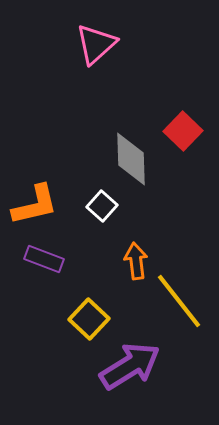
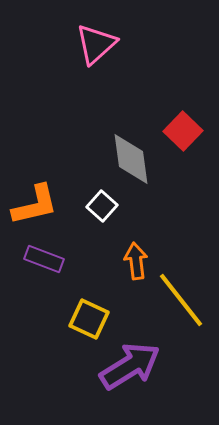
gray diamond: rotated 6 degrees counterclockwise
yellow line: moved 2 px right, 1 px up
yellow square: rotated 18 degrees counterclockwise
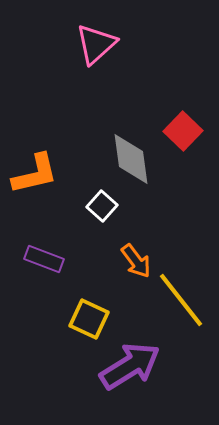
orange L-shape: moved 31 px up
orange arrow: rotated 150 degrees clockwise
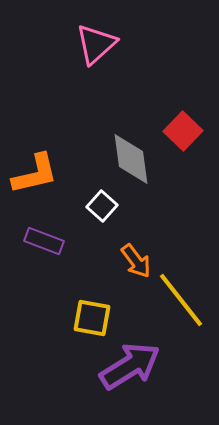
purple rectangle: moved 18 px up
yellow square: moved 3 px right, 1 px up; rotated 15 degrees counterclockwise
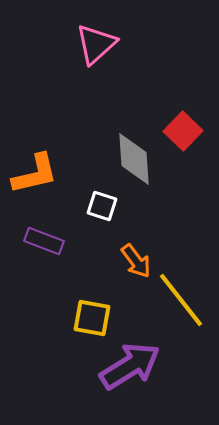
gray diamond: moved 3 px right; rotated 4 degrees clockwise
white square: rotated 24 degrees counterclockwise
